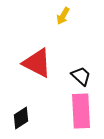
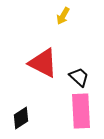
red triangle: moved 6 px right
black trapezoid: moved 2 px left, 1 px down
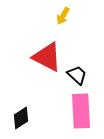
red triangle: moved 4 px right, 6 px up
black trapezoid: moved 2 px left, 2 px up
